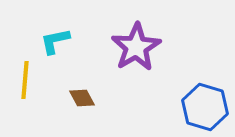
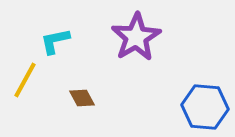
purple star: moved 10 px up
yellow line: rotated 24 degrees clockwise
blue hexagon: rotated 12 degrees counterclockwise
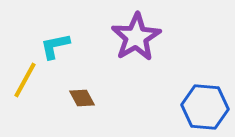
cyan L-shape: moved 5 px down
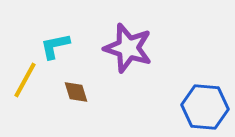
purple star: moved 8 px left, 11 px down; rotated 24 degrees counterclockwise
brown diamond: moved 6 px left, 6 px up; rotated 12 degrees clockwise
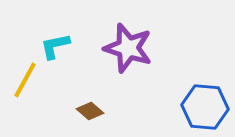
brown diamond: moved 14 px right, 19 px down; rotated 32 degrees counterclockwise
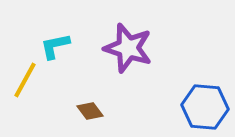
brown diamond: rotated 12 degrees clockwise
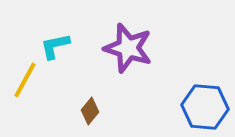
brown diamond: rotated 76 degrees clockwise
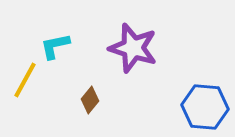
purple star: moved 5 px right
brown diamond: moved 11 px up
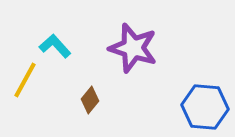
cyan L-shape: rotated 60 degrees clockwise
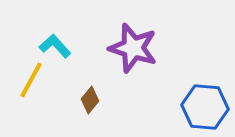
yellow line: moved 6 px right
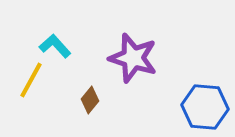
purple star: moved 10 px down
